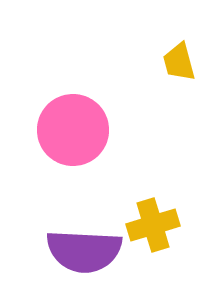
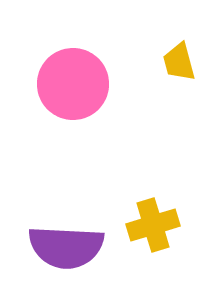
pink circle: moved 46 px up
purple semicircle: moved 18 px left, 4 px up
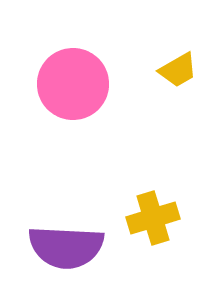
yellow trapezoid: moved 1 px left, 8 px down; rotated 105 degrees counterclockwise
yellow cross: moved 7 px up
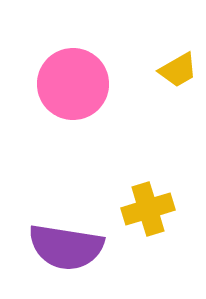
yellow cross: moved 5 px left, 9 px up
purple semicircle: rotated 6 degrees clockwise
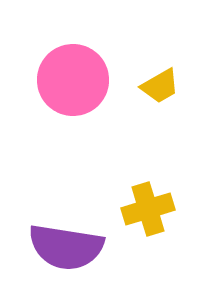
yellow trapezoid: moved 18 px left, 16 px down
pink circle: moved 4 px up
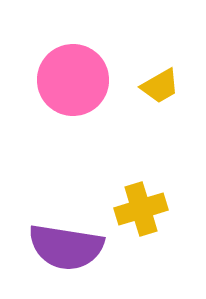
yellow cross: moved 7 px left
